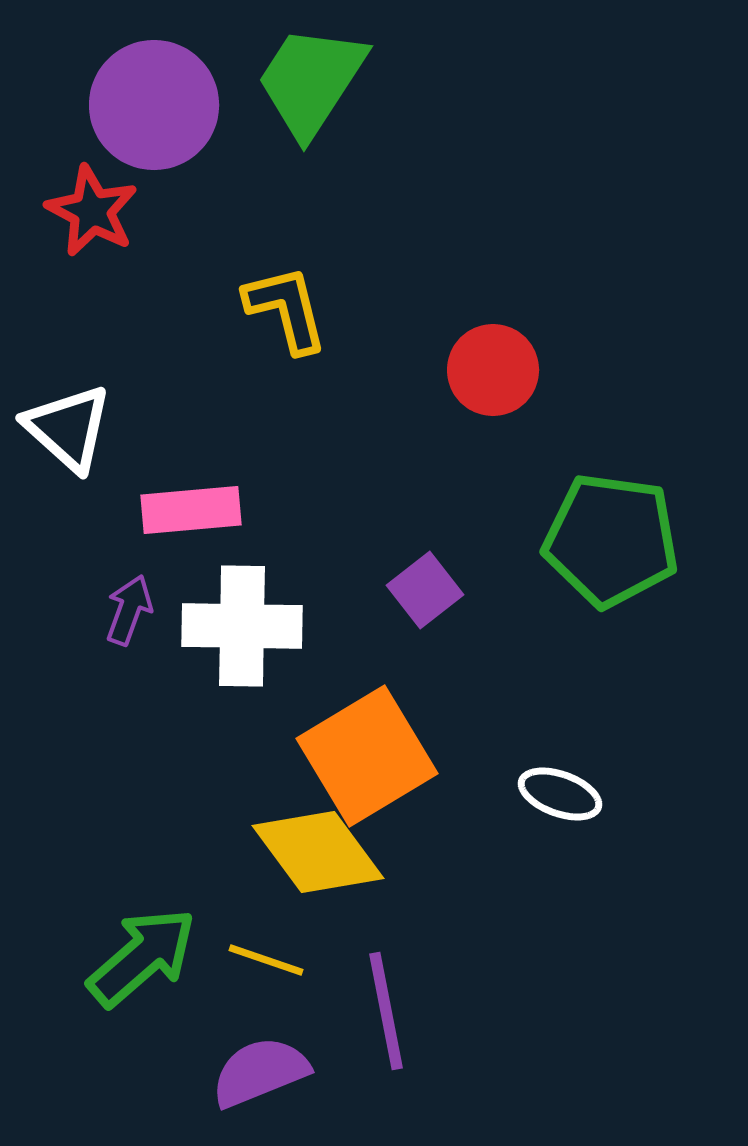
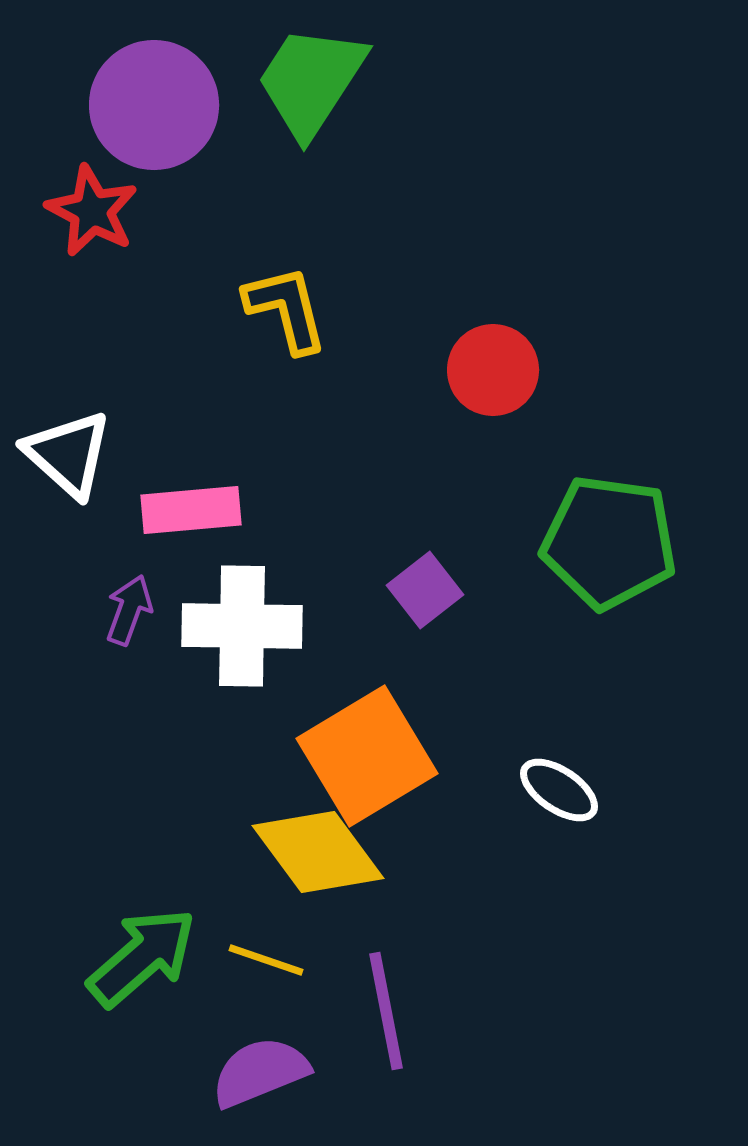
white triangle: moved 26 px down
green pentagon: moved 2 px left, 2 px down
white ellipse: moved 1 px left, 4 px up; rotated 14 degrees clockwise
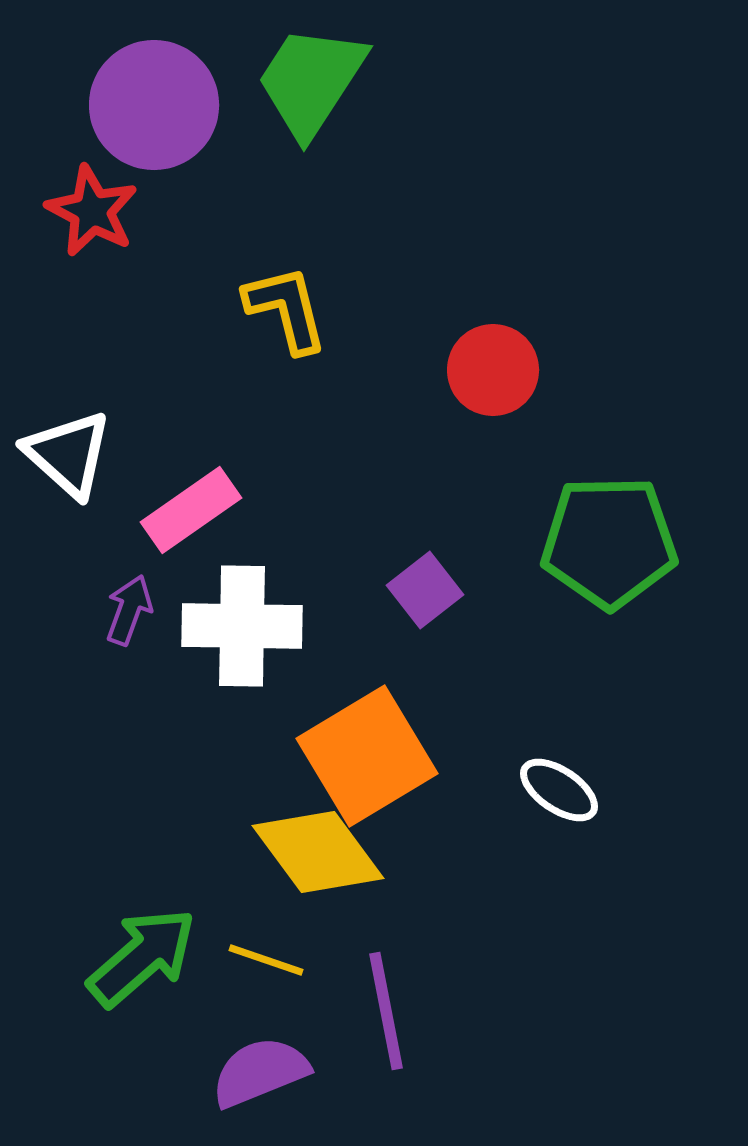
pink rectangle: rotated 30 degrees counterclockwise
green pentagon: rotated 9 degrees counterclockwise
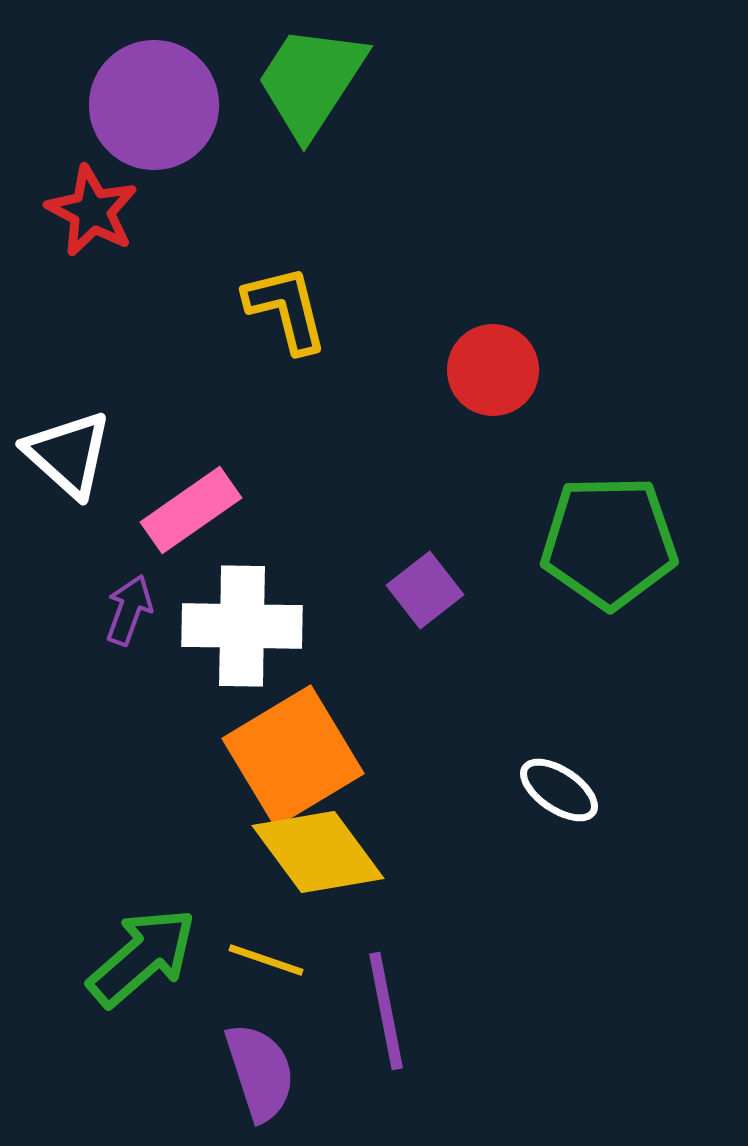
orange square: moved 74 px left
purple semicircle: rotated 94 degrees clockwise
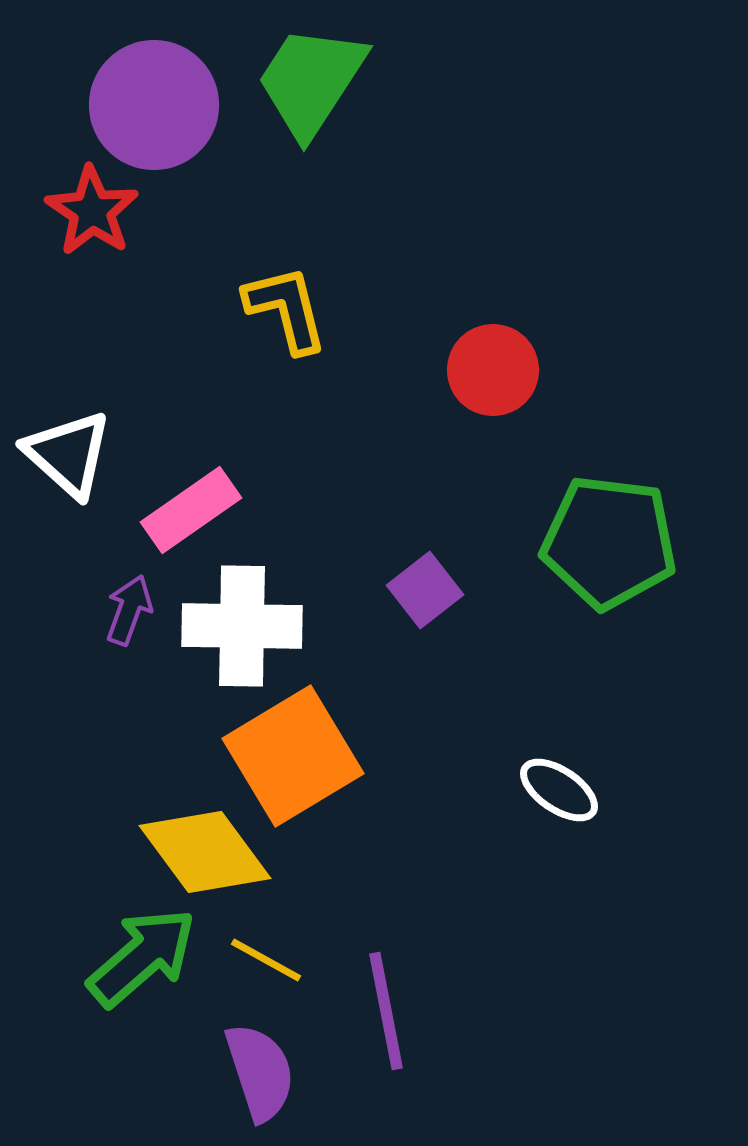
red star: rotated 6 degrees clockwise
green pentagon: rotated 8 degrees clockwise
yellow diamond: moved 113 px left
yellow line: rotated 10 degrees clockwise
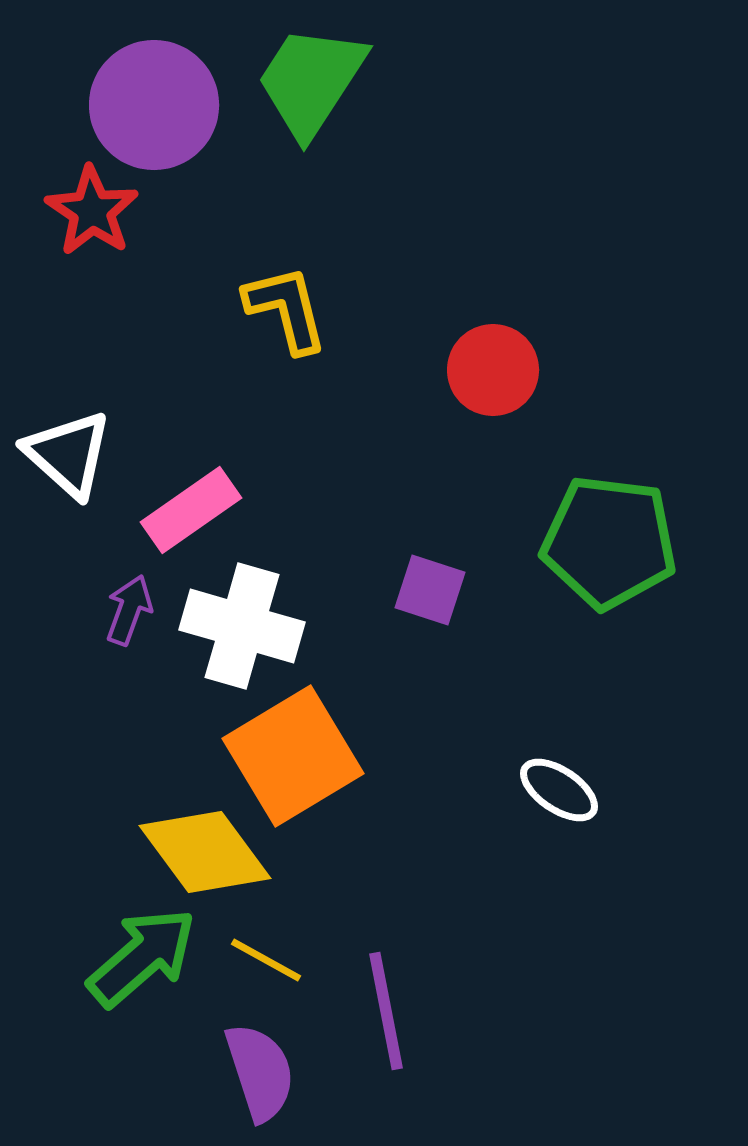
purple square: moved 5 px right; rotated 34 degrees counterclockwise
white cross: rotated 15 degrees clockwise
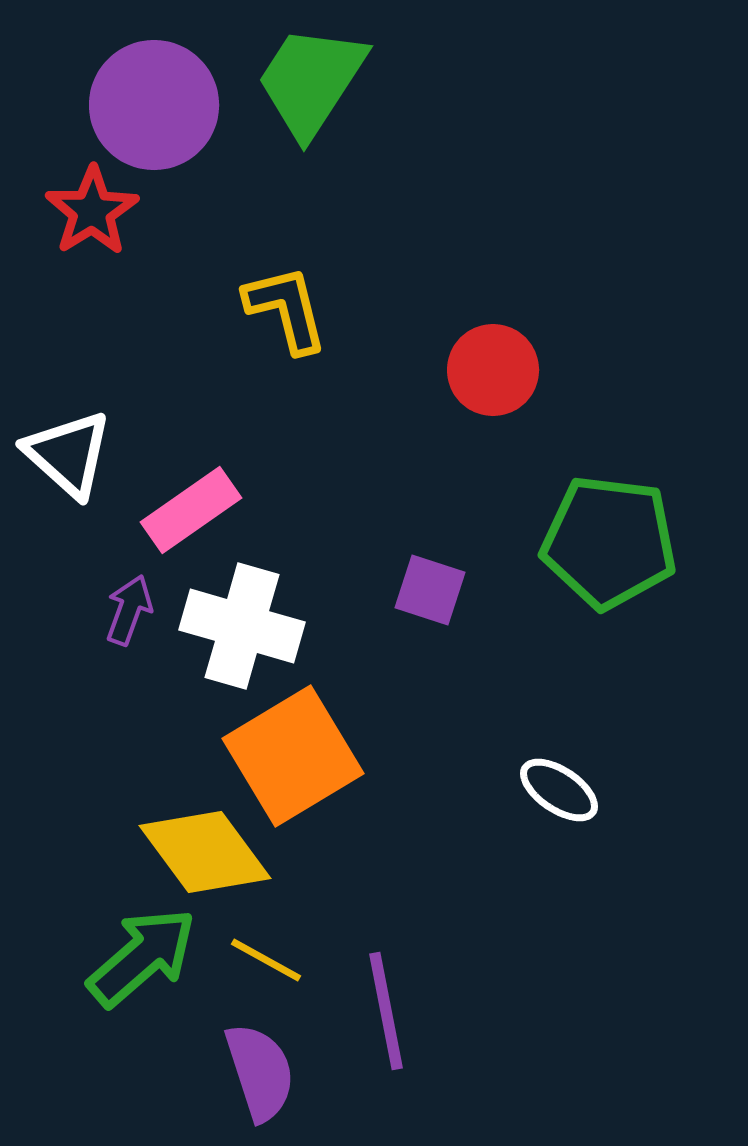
red star: rotated 6 degrees clockwise
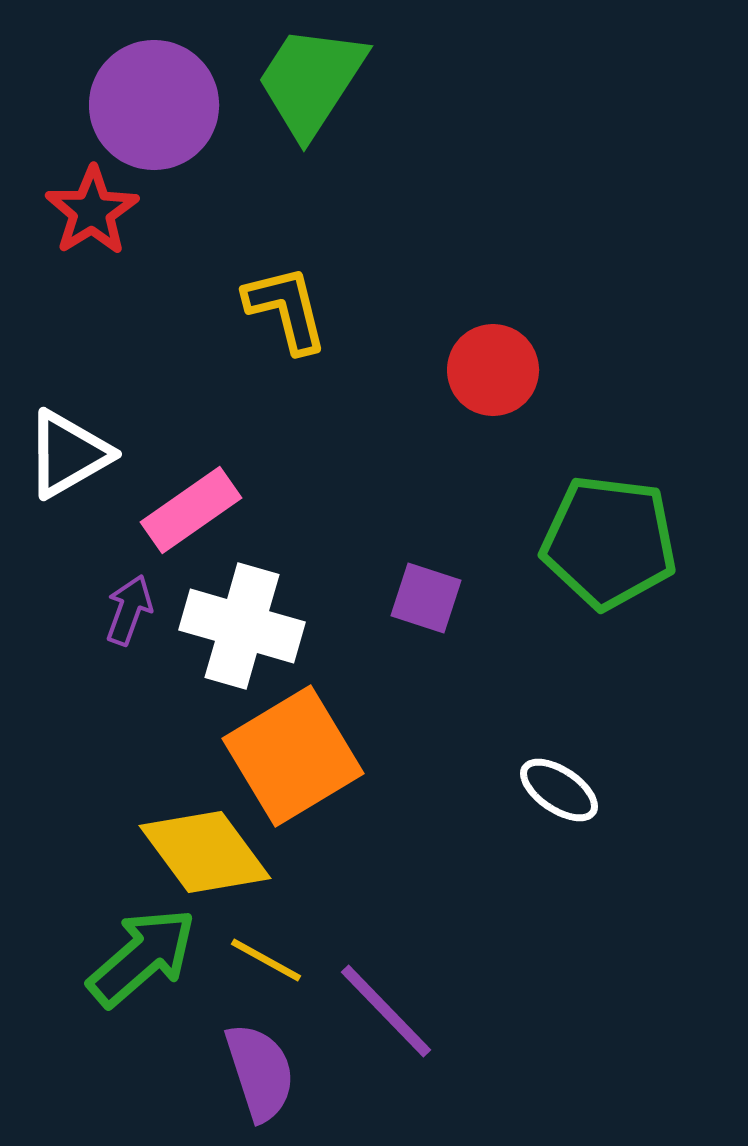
white triangle: rotated 48 degrees clockwise
purple square: moved 4 px left, 8 px down
purple line: rotated 33 degrees counterclockwise
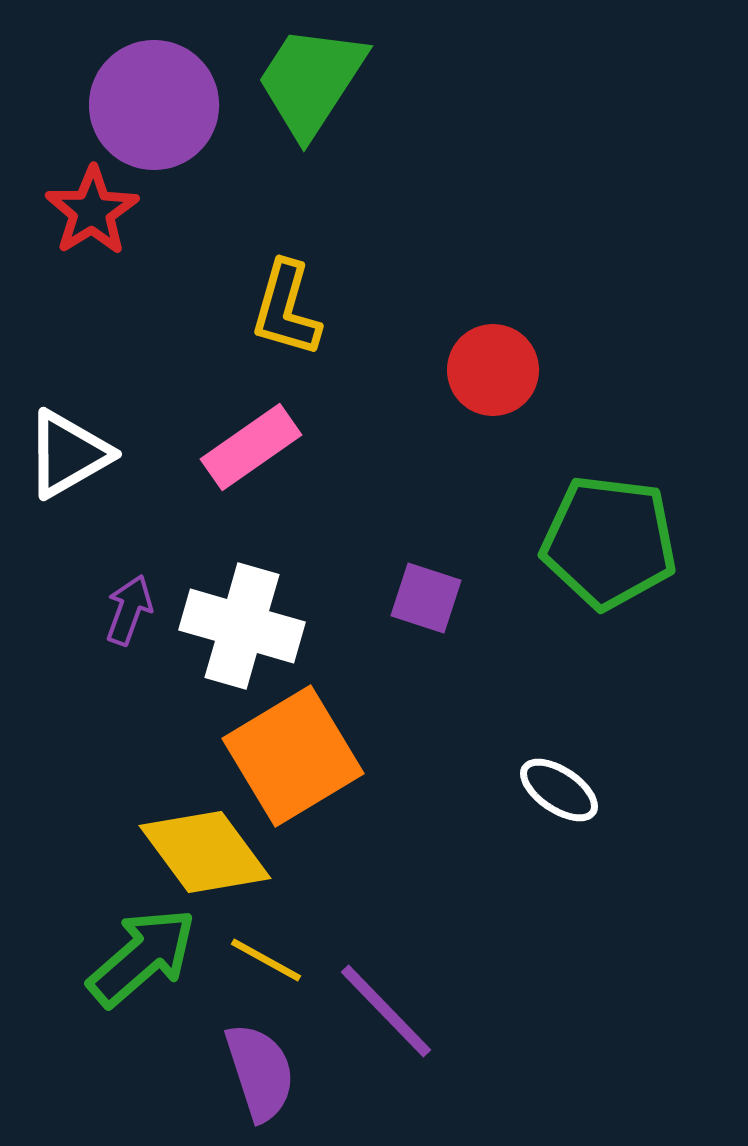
yellow L-shape: rotated 150 degrees counterclockwise
pink rectangle: moved 60 px right, 63 px up
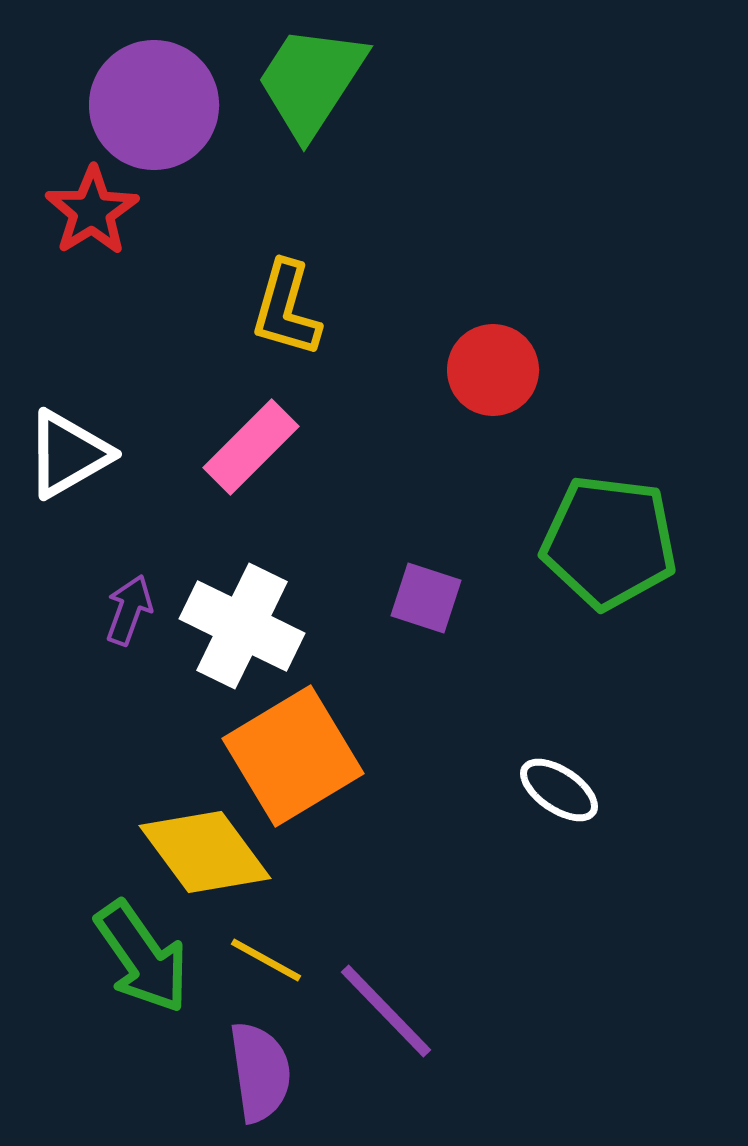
pink rectangle: rotated 10 degrees counterclockwise
white cross: rotated 10 degrees clockwise
green arrow: rotated 96 degrees clockwise
purple semicircle: rotated 10 degrees clockwise
